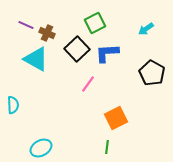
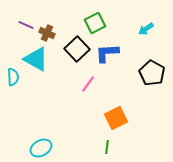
cyan semicircle: moved 28 px up
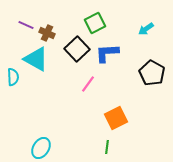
cyan ellipse: rotated 30 degrees counterclockwise
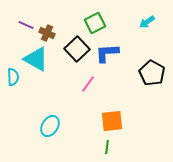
cyan arrow: moved 1 px right, 7 px up
orange square: moved 4 px left, 3 px down; rotated 20 degrees clockwise
cyan ellipse: moved 9 px right, 22 px up
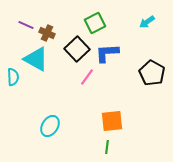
pink line: moved 1 px left, 7 px up
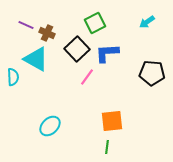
black pentagon: rotated 25 degrees counterclockwise
cyan ellipse: rotated 15 degrees clockwise
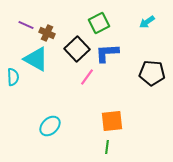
green square: moved 4 px right
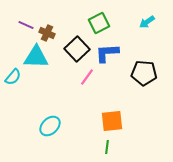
cyan triangle: moved 2 px up; rotated 28 degrees counterclockwise
black pentagon: moved 8 px left
cyan semicircle: rotated 42 degrees clockwise
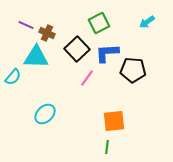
black pentagon: moved 11 px left, 3 px up
pink line: moved 1 px down
orange square: moved 2 px right
cyan ellipse: moved 5 px left, 12 px up
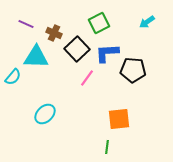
purple line: moved 1 px up
brown cross: moved 7 px right
orange square: moved 5 px right, 2 px up
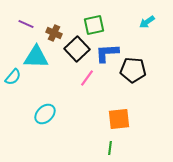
green square: moved 5 px left, 2 px down; rotated 15 degrees clockwise
green line: moved 3 px right, 1 px down
